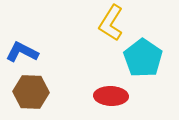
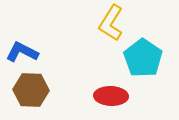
brown hexagon: moved 2 px up
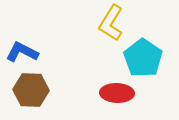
red ellipse: moved 6 px right, 3 px up
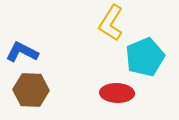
cyan pentagon: moved 2 px right, 1 px up; rotated 15 degrees clockwise
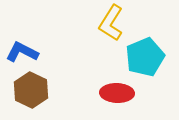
brown hexagon: rotated 24 degrees clockwise
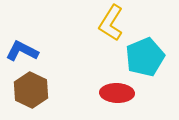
blue L-shape: moved 1 px up
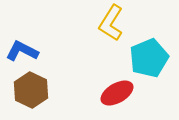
cyan pentagon: moved 4 px right, 1 px down
red ellipse: rotated 32 degrees counterclockwise
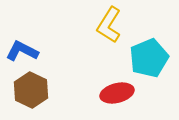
yellow L-shape: moved 2 px left, 2 px down
red ellipse: rotated 16 degrees clockwise
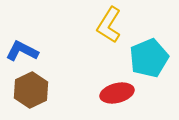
brown hexagon: rotated 8 degrees clockwise
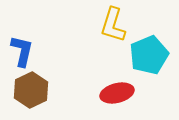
yellow L-shape: moved 4 px right; rotated 15 degrees counterclockwise
blue L-shape: rotated 76 degrees clockwise
cyan pentagon: moved 3 px up
